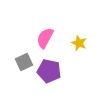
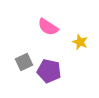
pink semicircle: moved 3 px right, 11 px up; rotated 85 degrees counterclockwise
yellow star: moved 1 px right, 1 px up
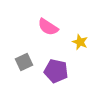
purple pentagon: moved 7 px right
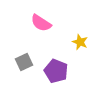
pink semicircle: moved 7 px left, 4 px up
purple pentagon: rotated 10 degrees clockwise
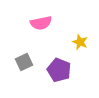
pink semicircle: rotated 45 degrees counterclockwise
purple pentagon: moved 3 px right, 1 px up
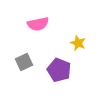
pink semicircle: moved 3 px left, 1 px down
yellow star: moved 2 px left, 1 px down
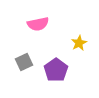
yellow star: moved 1 px right; rotated 21 degrees clockwise
purple pentagon: moved 3 px left; rotated 15 degrees clockwise
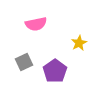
pink semicircle: moved 2 px left
purple pentagon: moved 1 px left, 1 px down
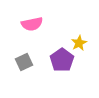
pink semicircle: moved 4 px left
purple pentagon: moved 7 px right, 11 px up
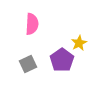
pink semicircle: rotated 75 degrees counterclockwise
gray square: moved 4 px right, 2 px down
